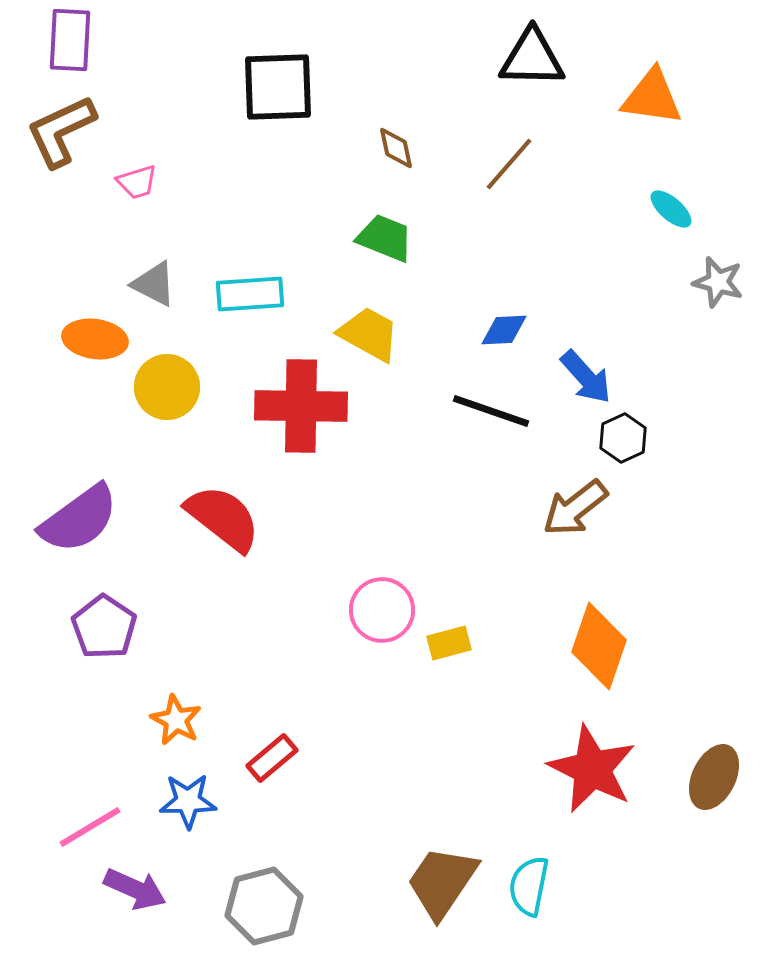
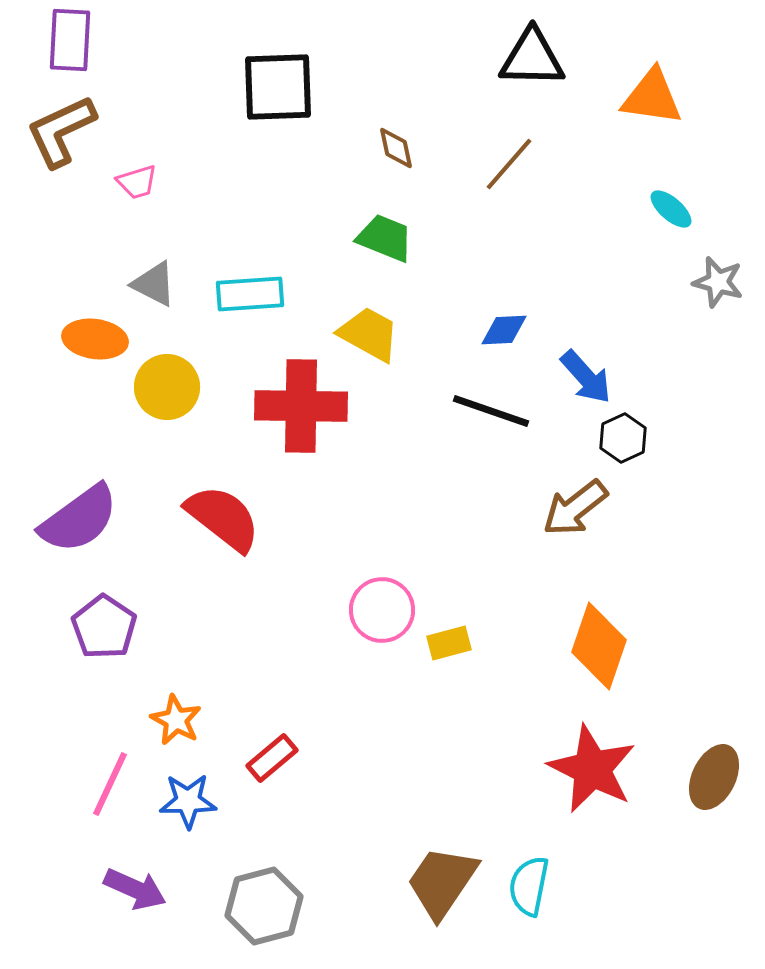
pink line: moved 20 px right, 43 px up; rotated 34 degrees counterclockwise
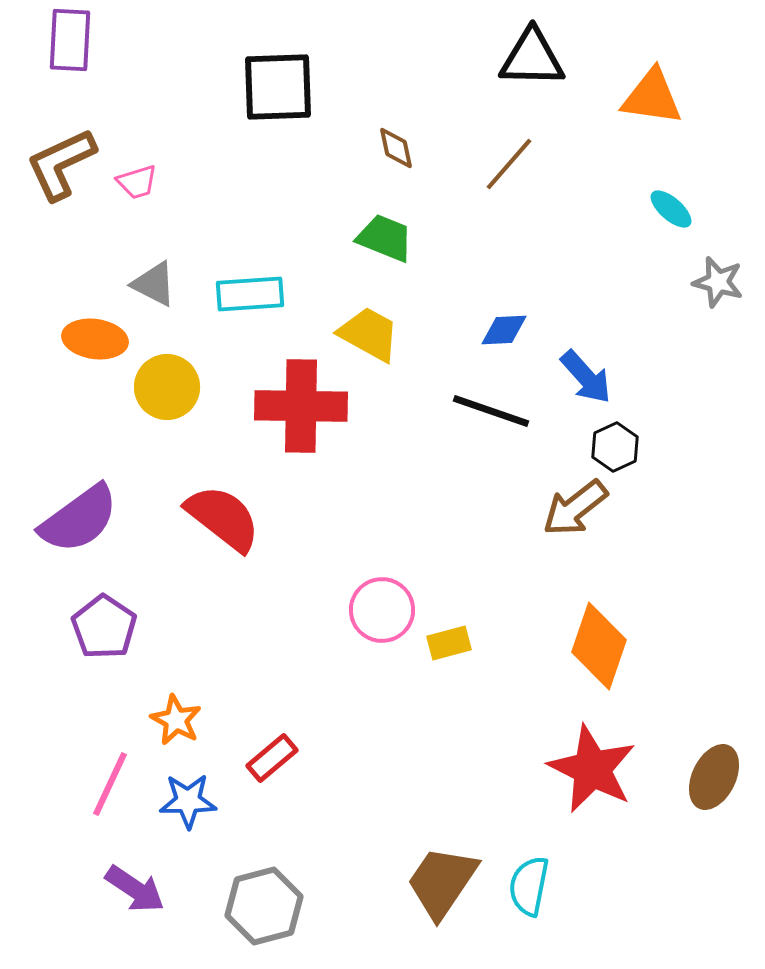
brown L-shape: moved 33 px down
black hexagon: moved 8 px left, 9 px down
purple arrow: rotated 10 degrees clockwise
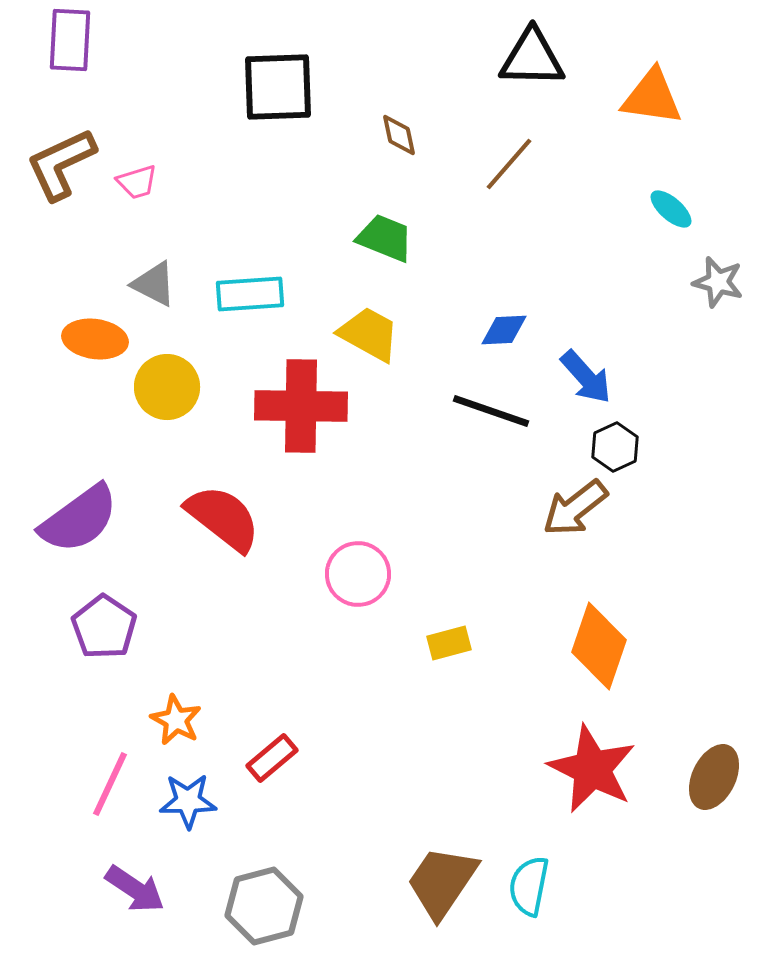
brown diamond: moved 3 px right, 13 px up
pink circle: moved 24 px left, 36 px up
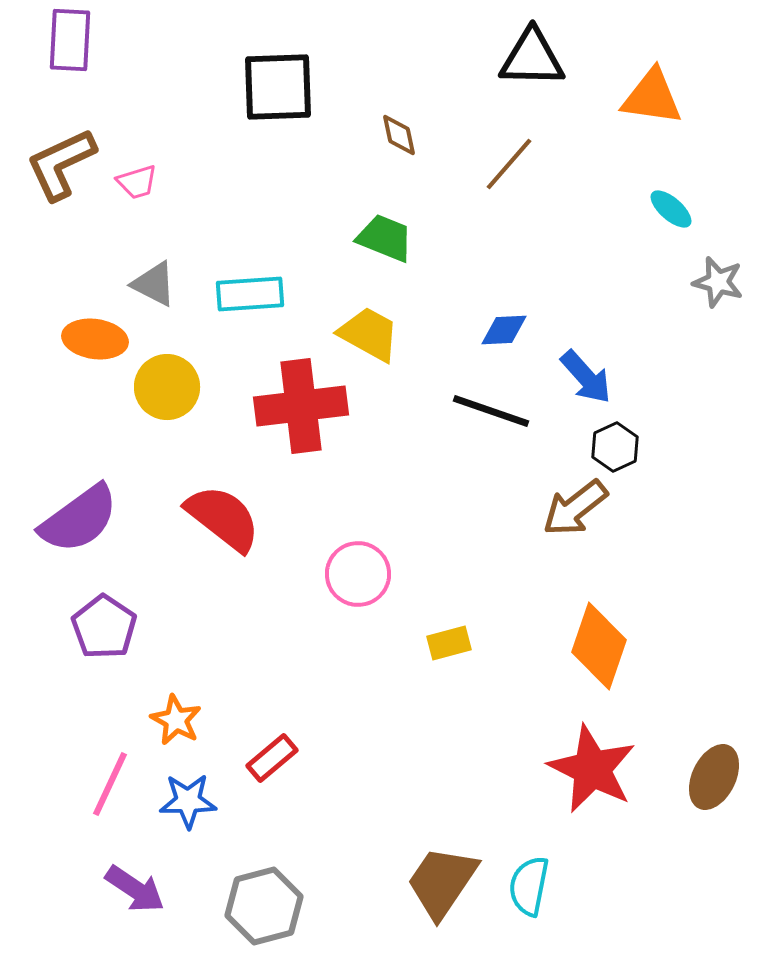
red cross: rotated 8 degrees counterclockwise
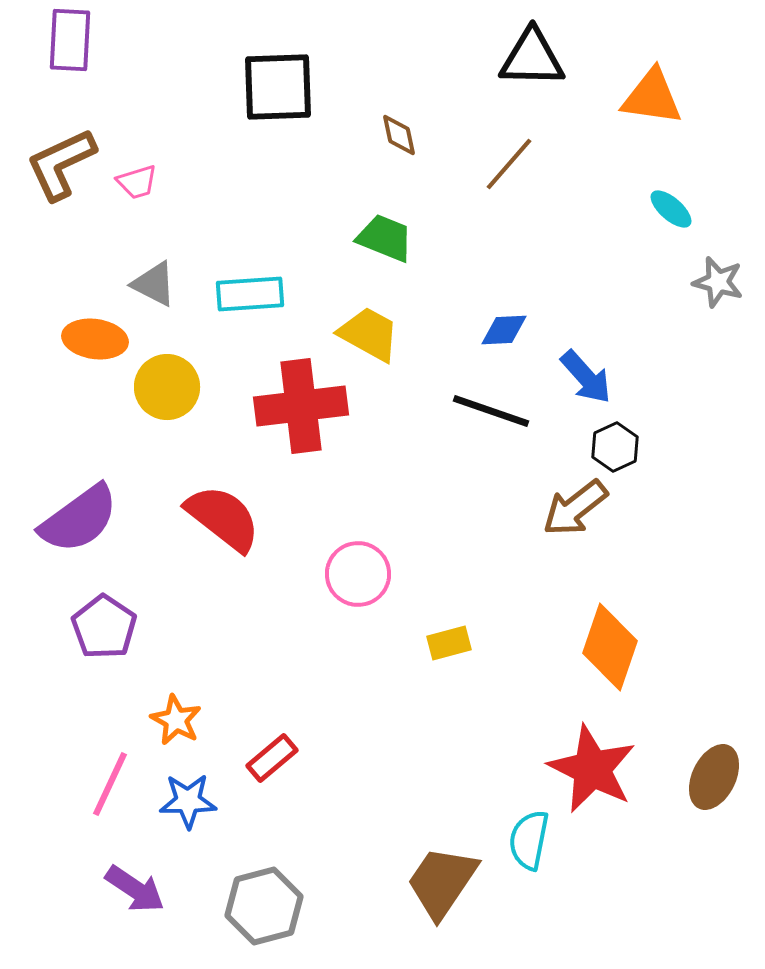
orange diamond: moved 11 px right, 1 px down
cyan semicircle: moved 46 px up
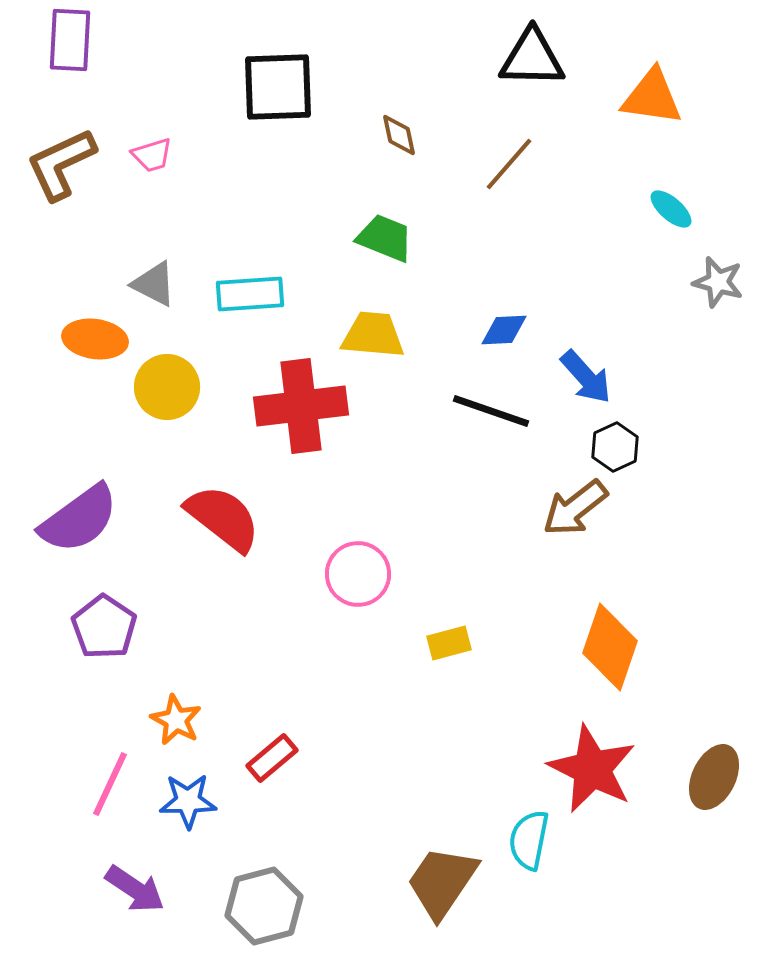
pink trapezoid: moved 15 px right, 27 px up
yellow trapezoid: moved 4 px right, 1 px down; rotated 24 degrees counterclockwise
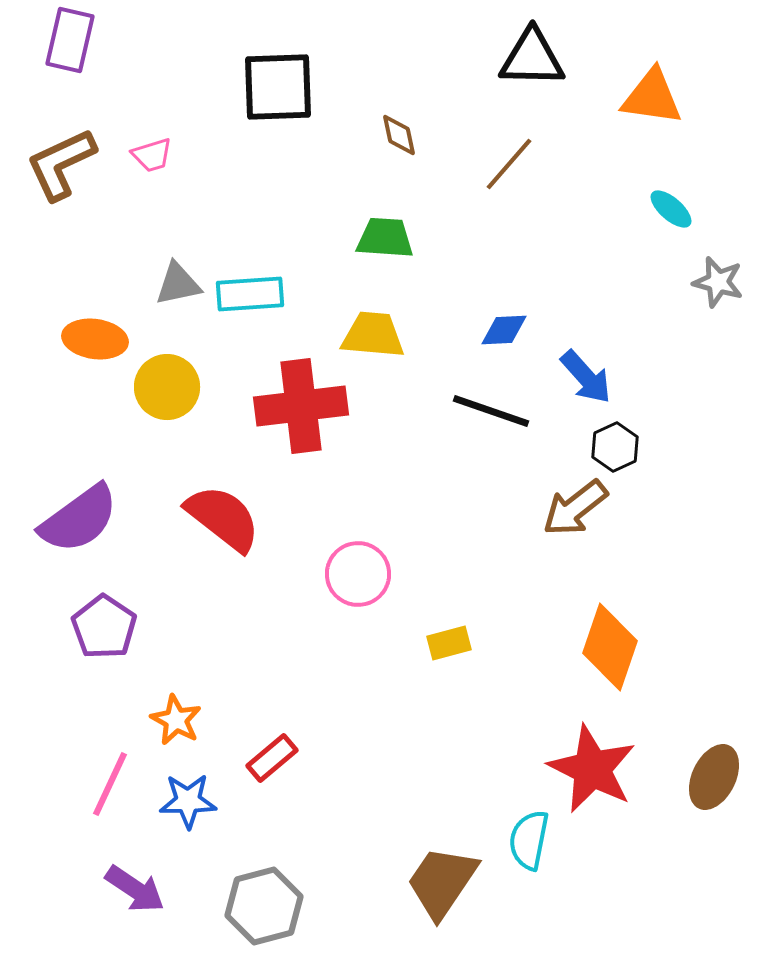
purple rectangle: rotated 10 degrees clockwise
green trapezoid: rotated 18 degrees counterclockwise
gray triangle: moved 24 px right; rotated 39 degrees counterclockwise
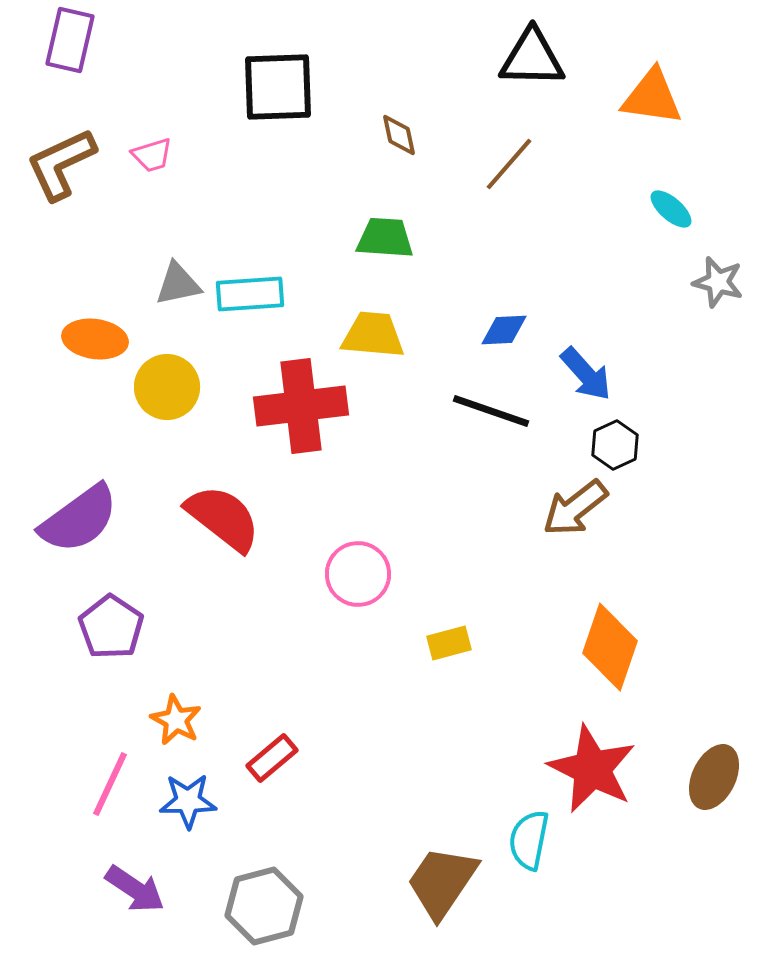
blue arrow: moved 3 px up
black hexagon: moved 2 px up
purple pentagon: moved 7 px right
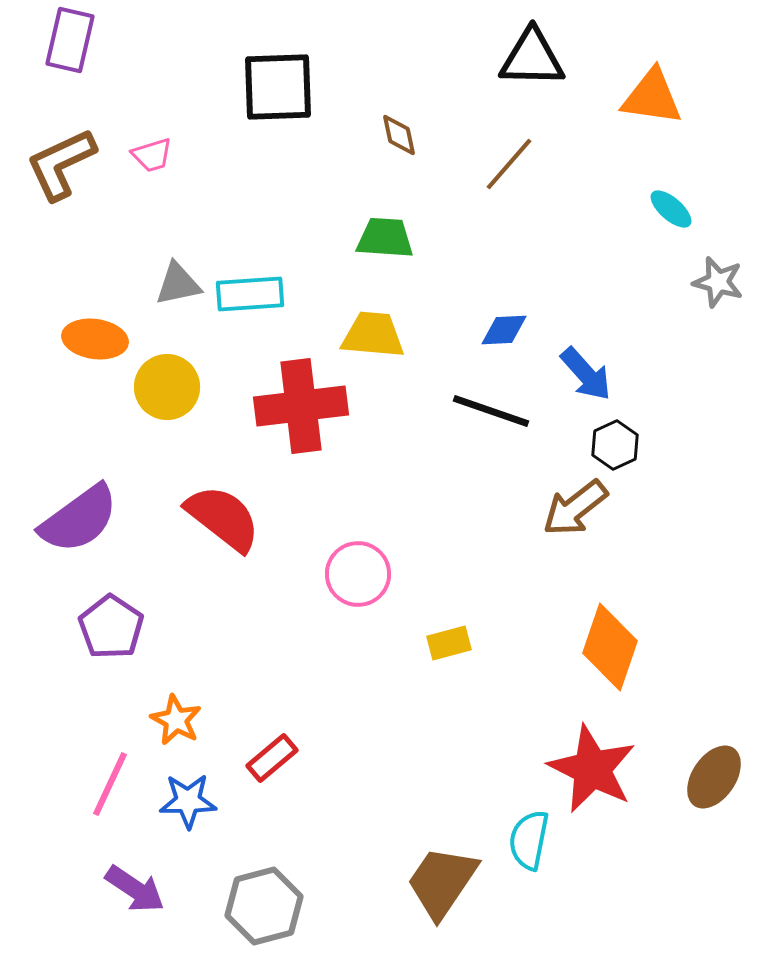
brown ellipse: rotated 8 degrees clockwise
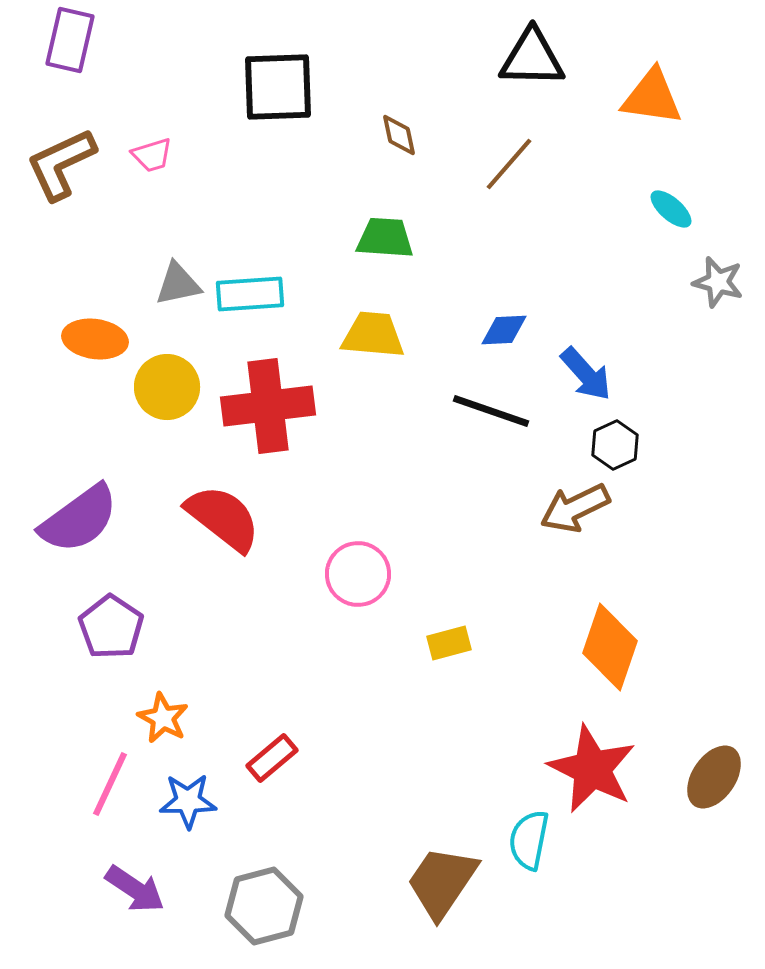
red cross: moved 33 px left
brown arrow: rotated 12 degrees clockwise
orange star: moved 13 px left, 2 px up
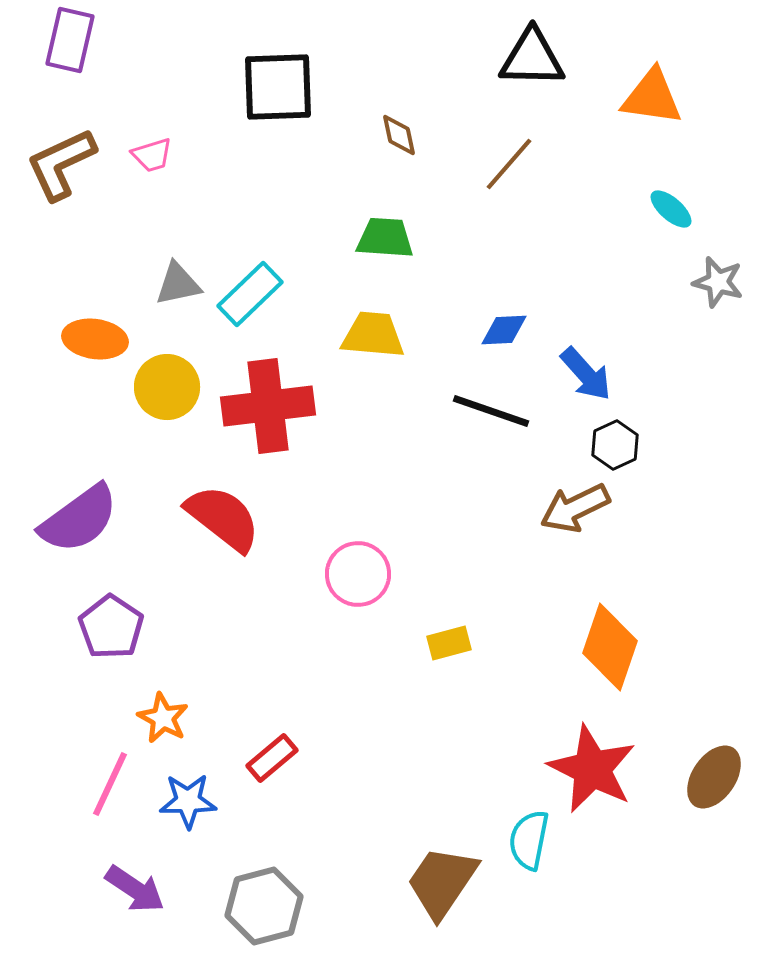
cyan rectangle: rotated 40 degrees counterclockwise
